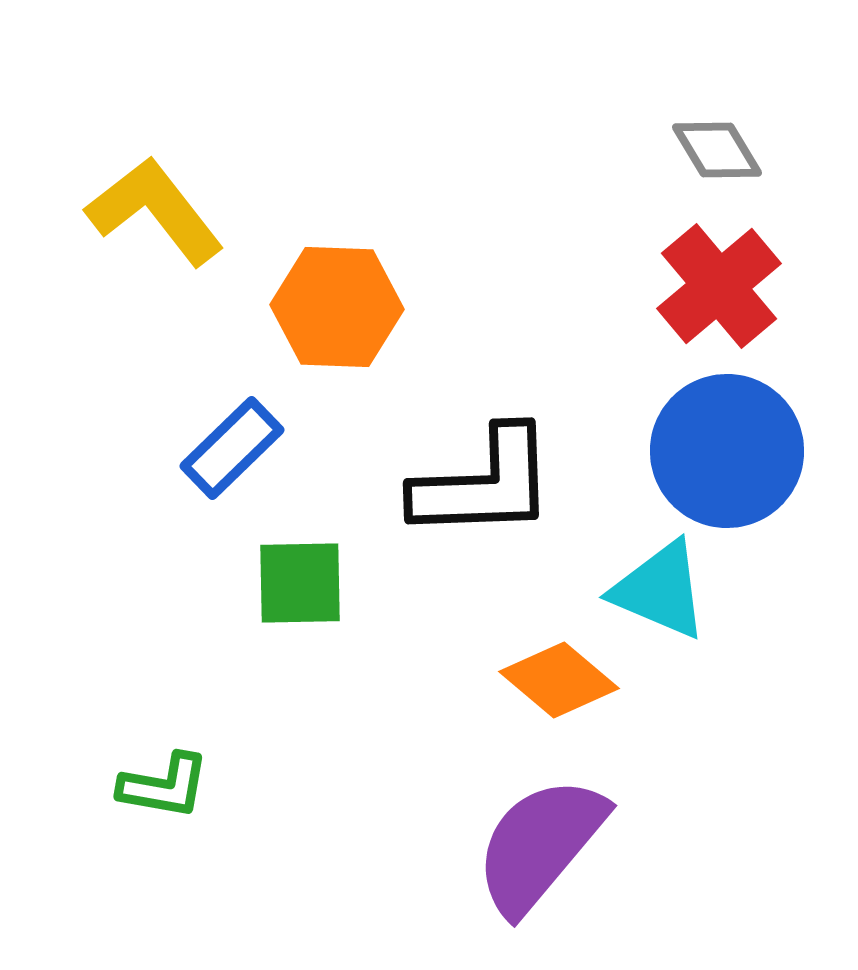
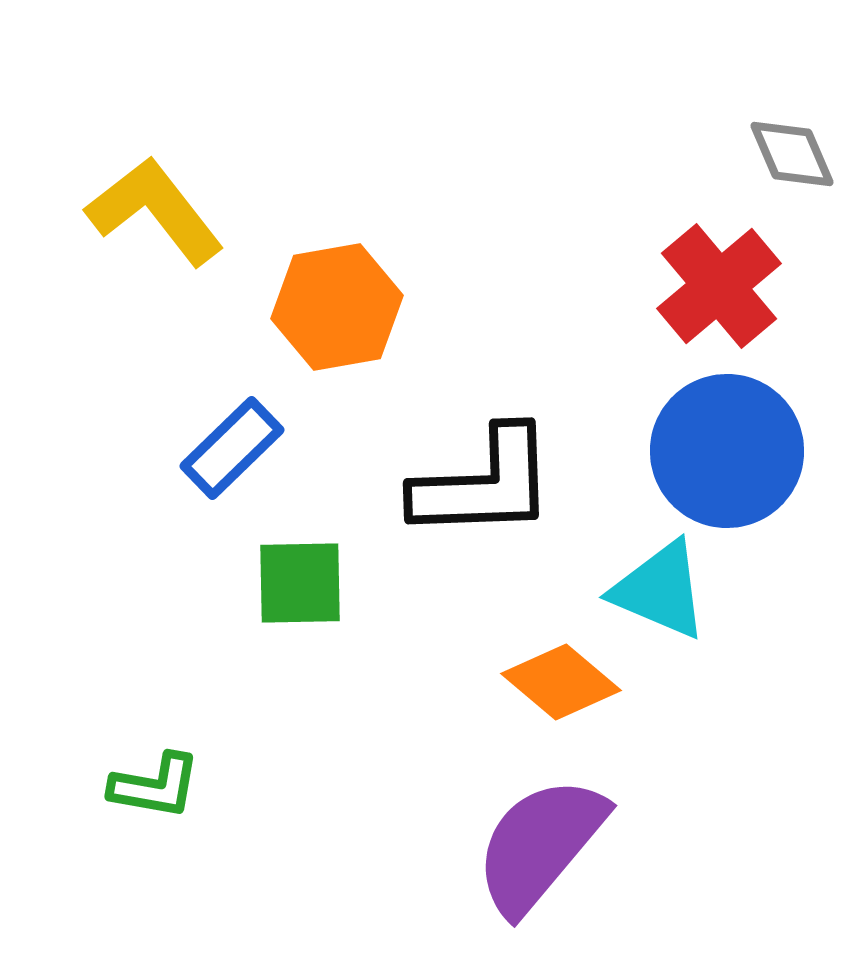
gray diamond: moved 75 px right, 4 px down; rotated 8 degrees clockwise
orange hexagon: rotated 12 degrees counterclockwise
orange diamond: moved 2 px right, 2 px down
green L-shape: moved 9 px left
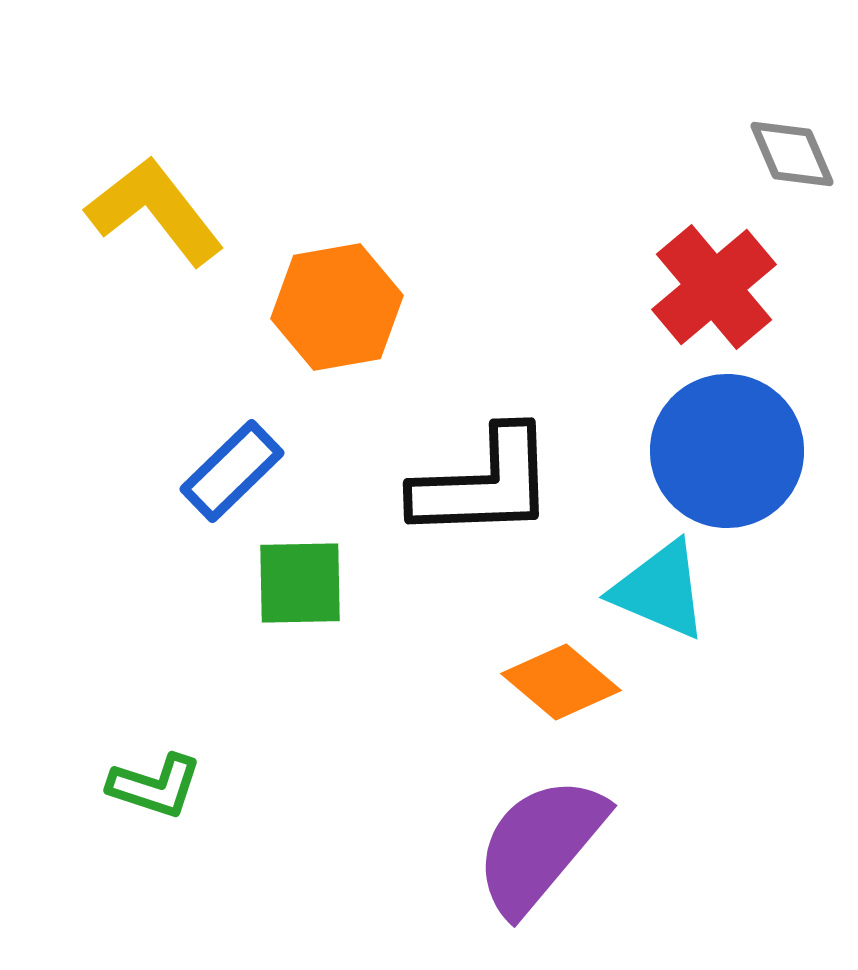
red cross: moved 5 px left, 1 px down
blue rectangle: moved 23 px down
green L-shape: rotated 8 degrees clockwise
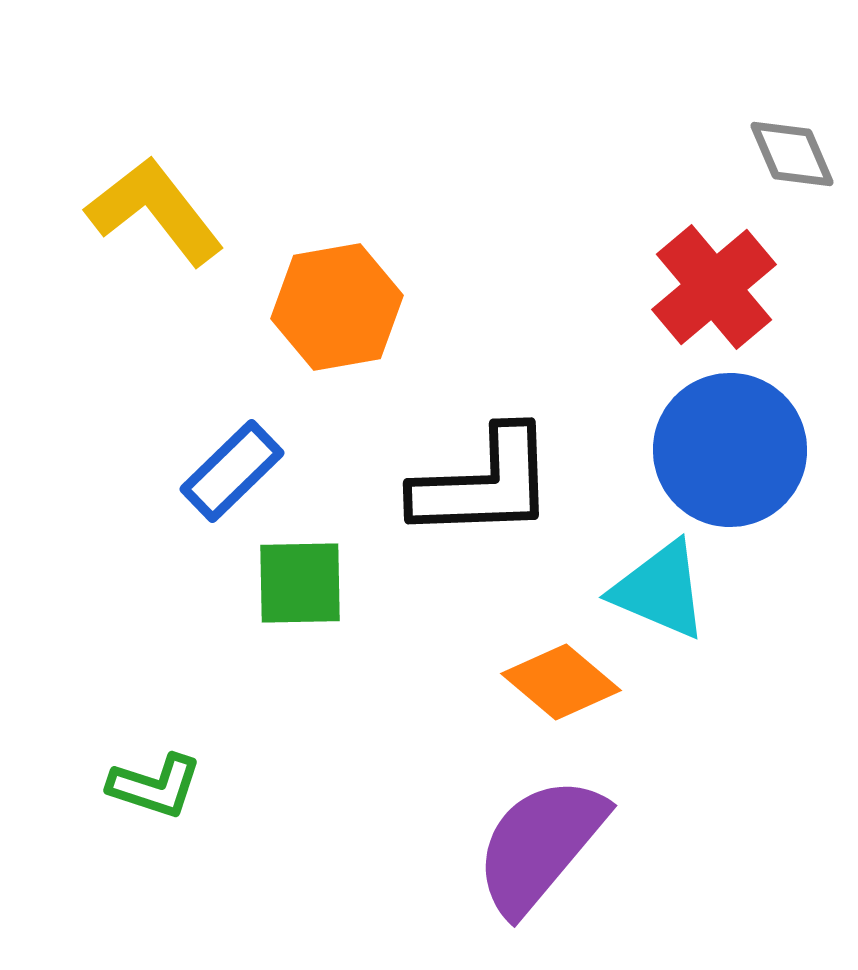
blue circle: moved 3 px right, 1 px up
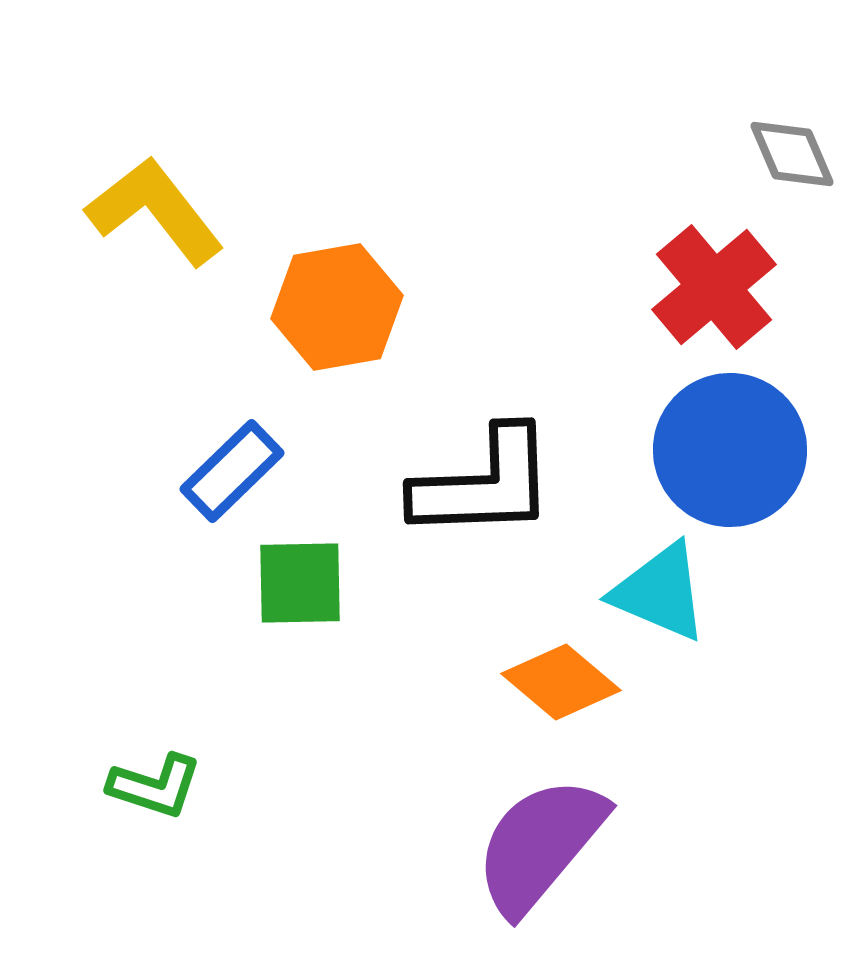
cyan triangle: moved 2 px down
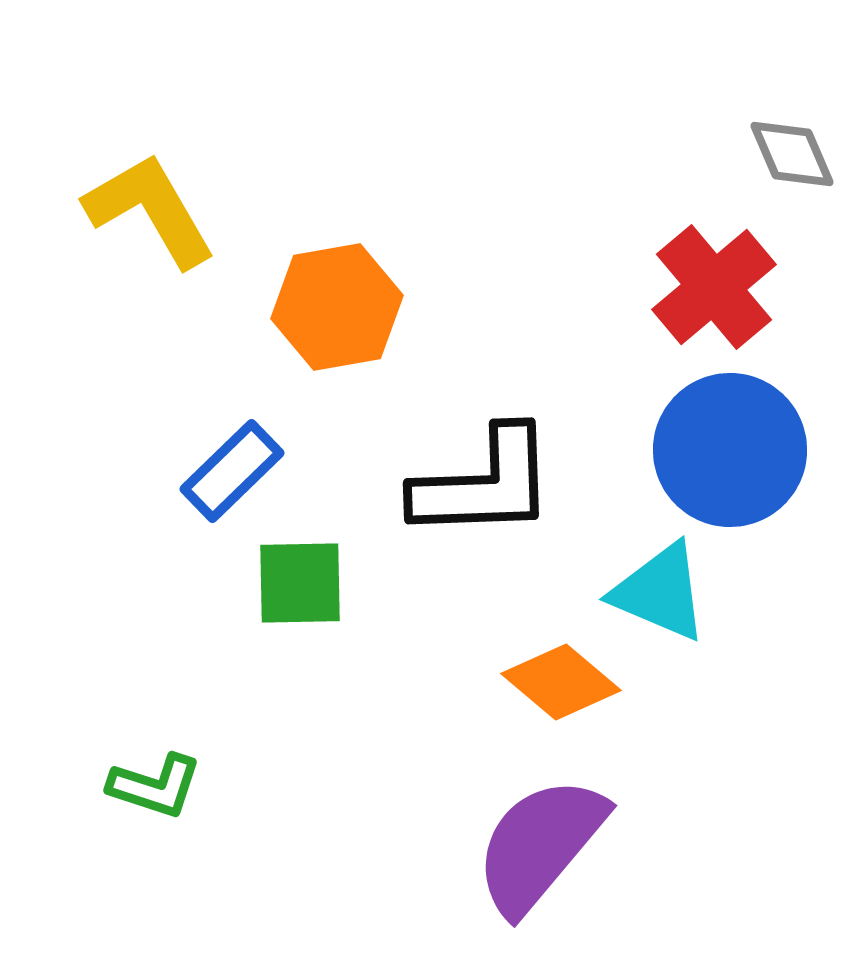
yellow L-shape: moved 5 px left, 1 px up; rotated 8 degrees clockwise
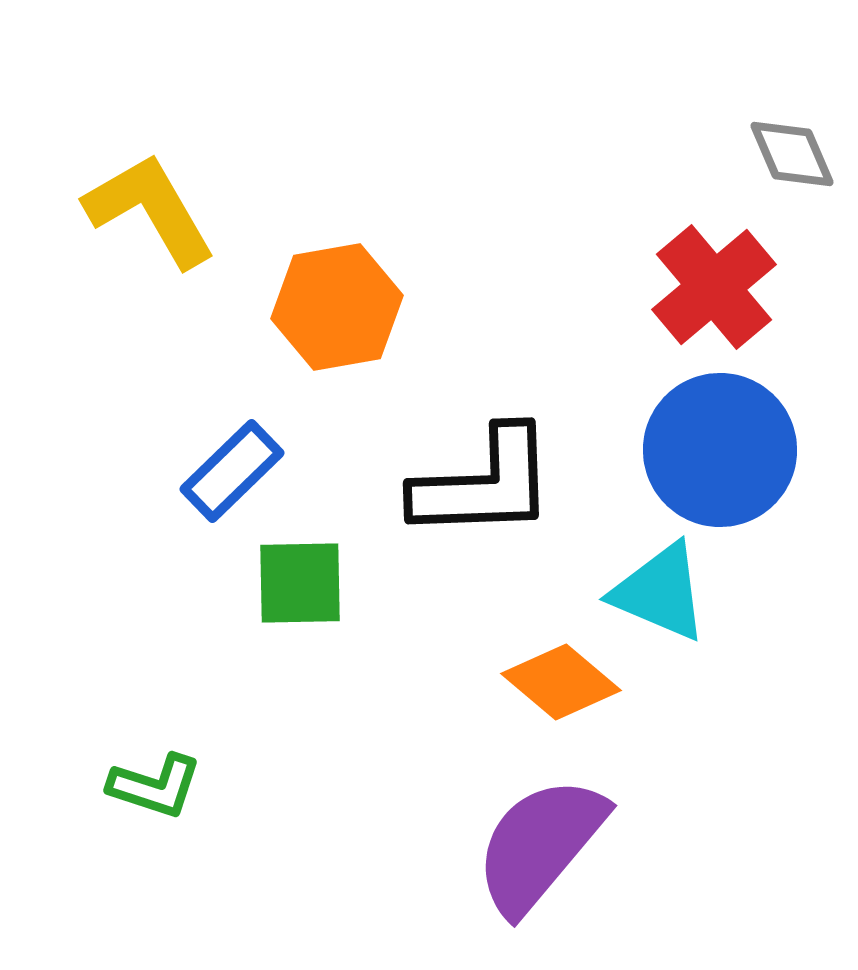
blue circle: moved 10 px left
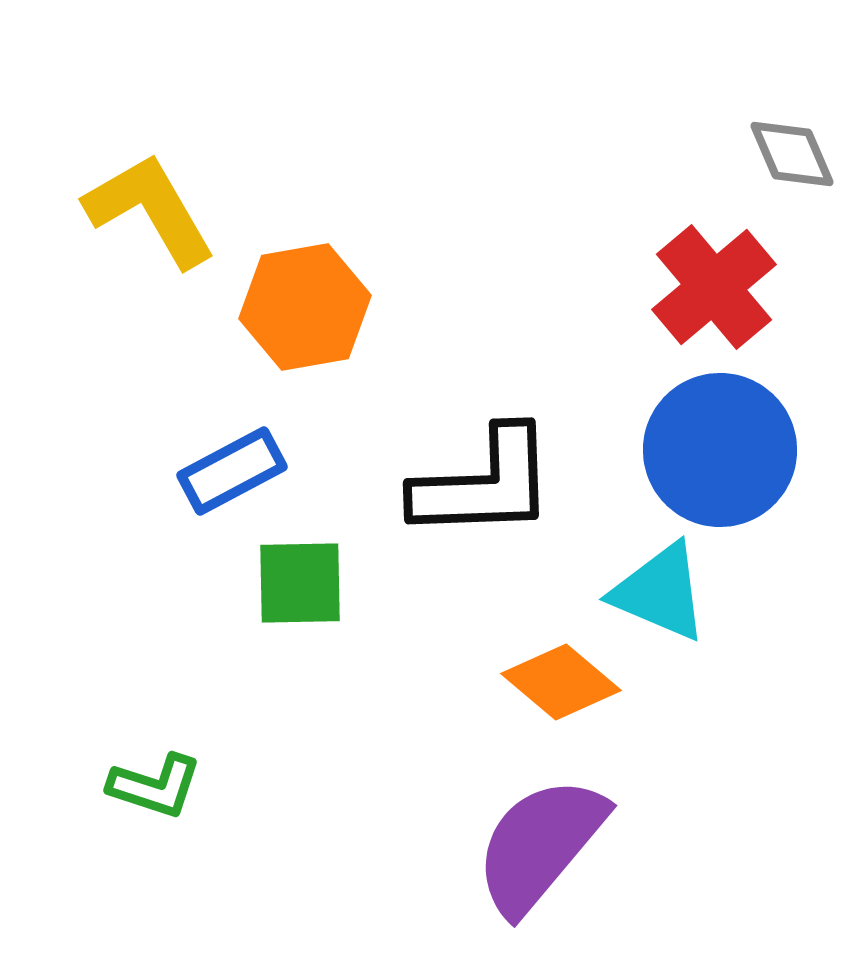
orange hexagon: moved 32 px left
blue rectangle: rotated 16 degrees clockwise
